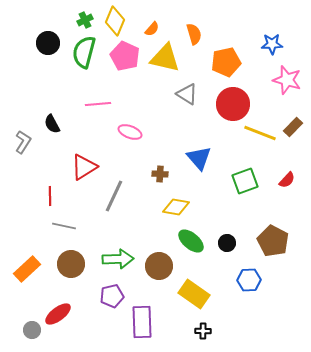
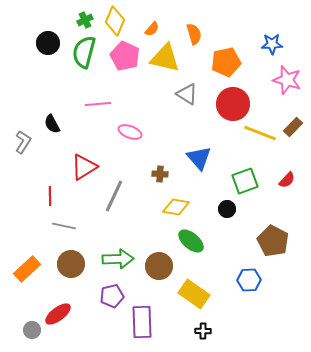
black circle at (227, 243): moved 34 px up
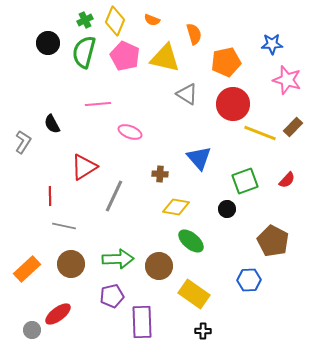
orange semicircle at (152, 29): moved 9 px up; rotated 70 degrees clockwise
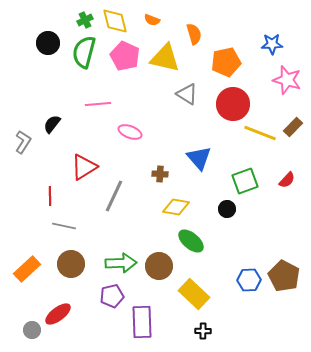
yellow diamond at (115, 21): rotated 36 degrees counterclockwise
black semicircle at (52, 124): rotated 66 degrees clockwise
brown pentagon at (273, 241): moved 11 px right, 35 px down
green arrow at (118, 259): moved 3 px right, 4 px down
yellow rectangle at (194, 294): rotated 8 degrees clockwise
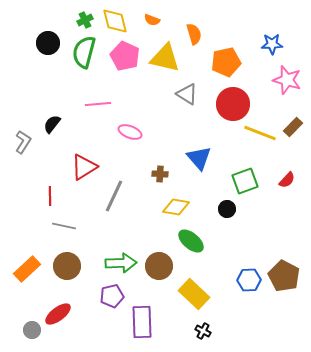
brown circle at (71, 264): moved 4 px left, 2 px down
black cross at (203, 331): rotated 28 degrees clockwise
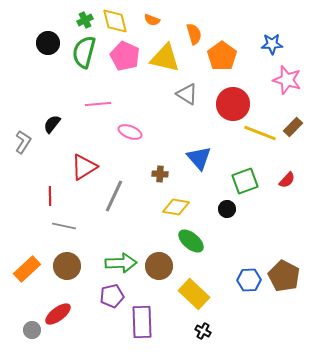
orange pentagon at (226, 62): moved 4 px left, 6 px up; rotated 24 degrees counterclockwise
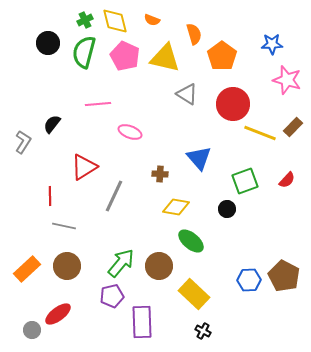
green arrow at (121, 263): rotated 48 degrees counterclockwise
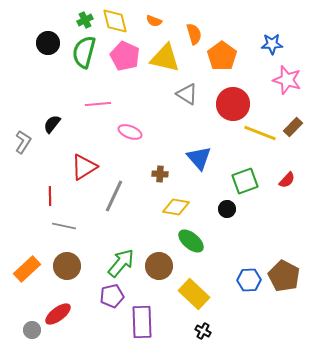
orange semicircle at (152, 20): moved 2 px right, 1 px down
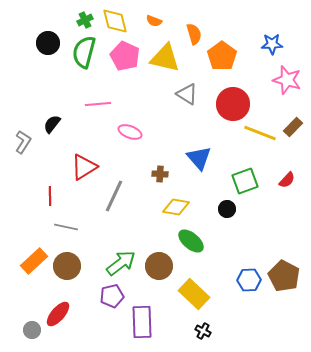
gray line at (64, 226): moved 2 px right, 1 px down
green arrow at (121, 263): rotated 12 degrees clockwise
orange rectangle at (27, 269): moved 7 px right, 8 px up
red ellipse at (58, 314): rotated 12 degrees counterclockwise
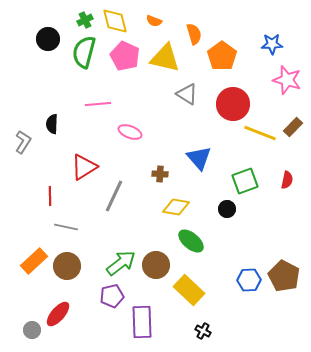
black circle at (48, 43): moved 4 px up
black semicircle at (52, 124): rotated 36 degrees counterclockwise
red semicircle at (287, 180): rotated 30 degrees counterclockwise
brown circle at (159, 266): moved 3 px left, 1 px up
yellow rectangle at (194, 294): moved 5 px left, 4 px up
